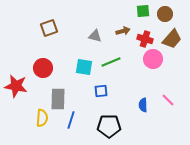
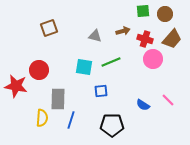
red circle: moved 4 px left, 2 px down
blue semicircle: rotated 56 degrees counterclockwise
black pentagon: moved 3 px right, 1 px up
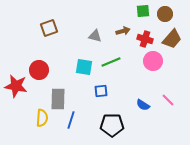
pink circle: moved 2 px down
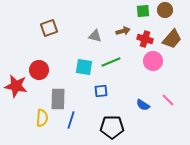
brown circle: moved 4 px up
black pentagon: moved 2 px down
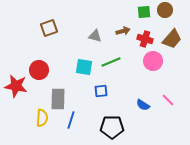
green square: moved 1 px right, 1 px down
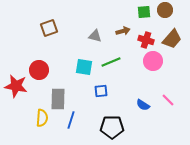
red cross: moved 1 px right, 1 px down
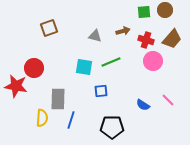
red circle: moved 5 px left, 2 px up
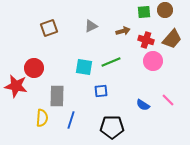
gray triangle: moved 4 px left, 10 px up; rotated 40 degrees counterclockwise
gray rectangle: moved 1 px left, 3 px up
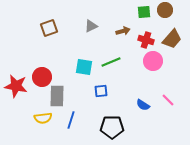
red circle: moved 8 px right, 9 px down
yellow semicircle: moved 1 px right; rotated 78 degrees clockwise
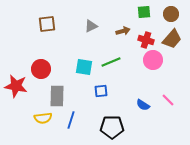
brown circle: moved 6 px right, 4 px down
brown square: moved 2 px left, 4 px up; rotated 12 degrees clockwise
pink circle: moved 1 px up
red circle: moved 1 px left, 8 px up
